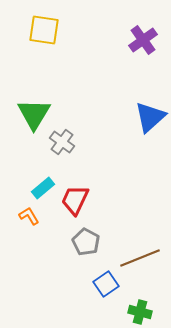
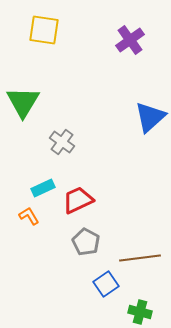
purple cross: moved 13 px left
green triangle: moved 11 px left, 12 px up
cyan rectangle: rotated 15 degrees clockwise
red trapezoid: moved 3 px right; rotated 40 degrees clockwise
brown line: rotated 15 degrees clockwise
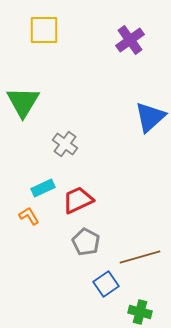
yellow square: rotated 8 degrees counterclockwise
gray cross: moved 3 px right, 2 px down
brown line: moved 1 px up; rotated 9 degrees counterclockwise
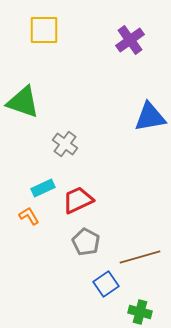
green triangle: rotated 42 degrees counterclockwise
blue triangle: rotated 32 degrees clockwise
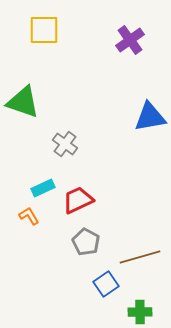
green cross: rotated 15 degrees counterclockwise
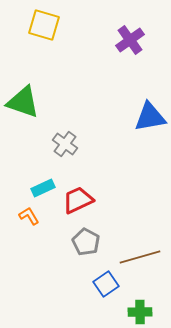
yellow square: moved 5 px up; rotated 16 degrees clockwise
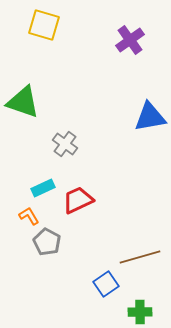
gray pentagon: moved 39 px left
